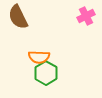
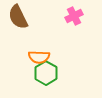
pink cross: moved 12 px left
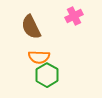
brown semicircle: moved 13 px right, 10 px down
green hexagon: moved 1 px right, 2 px down
